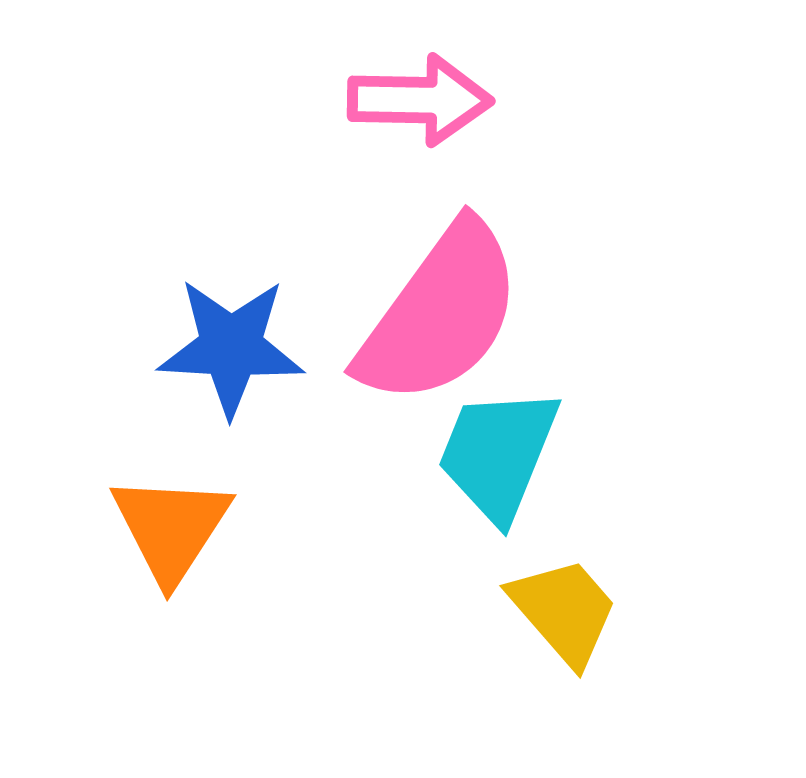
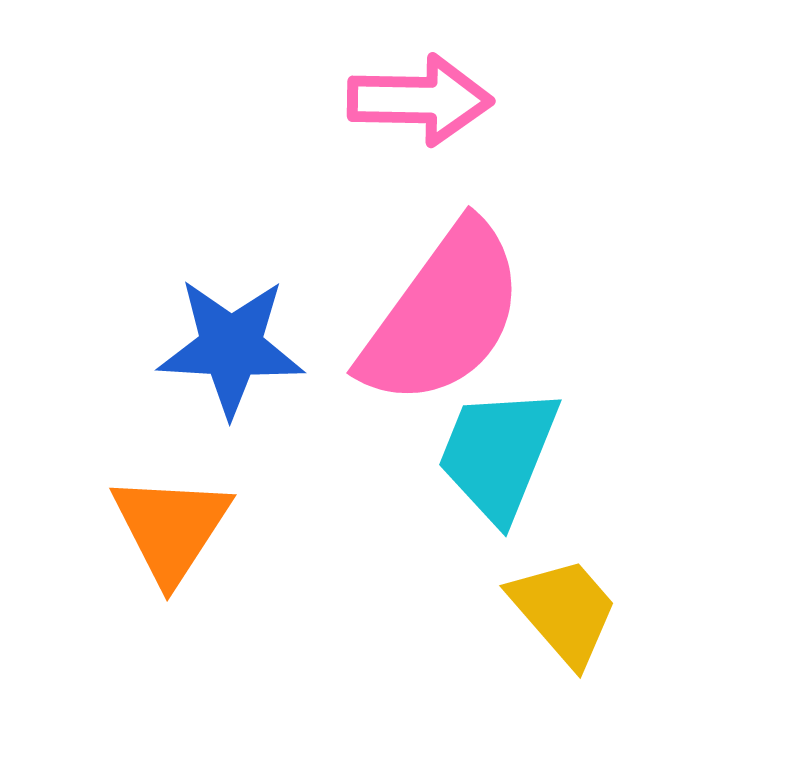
pink semicircle: moved 3 px right, 1 px down
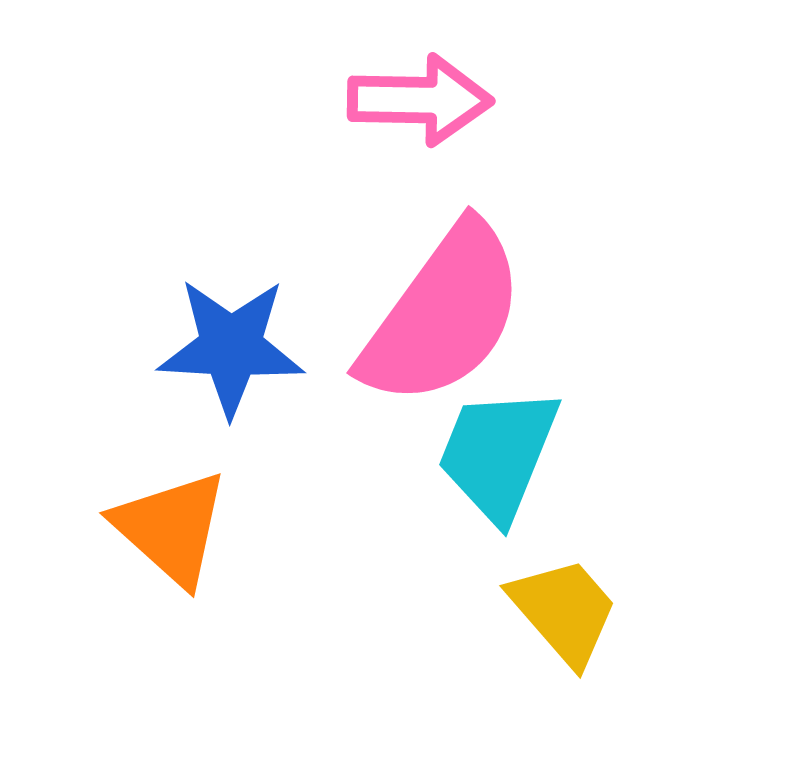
orange triangle: rotated 21 degrees counterclockwise
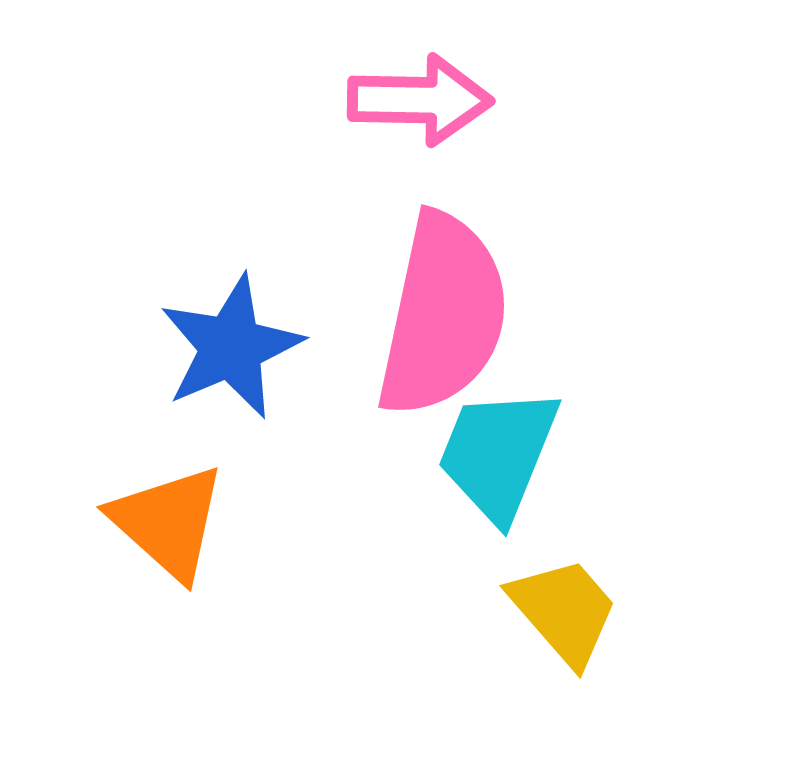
pink semicircle: rotated 24 degrees counterclockwise
blue star: rotated 26 degrees counterclockwise
orange triangle: moved 3 px left, 6 px up
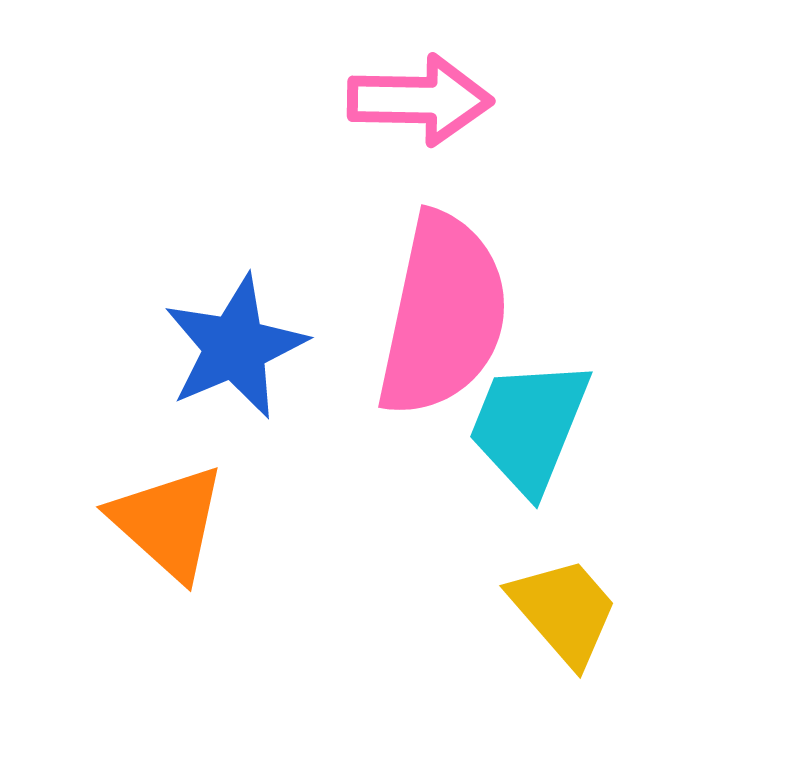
blue star: moved 4 px right
cyan trapezoid: moved 31 px right, 28 px up
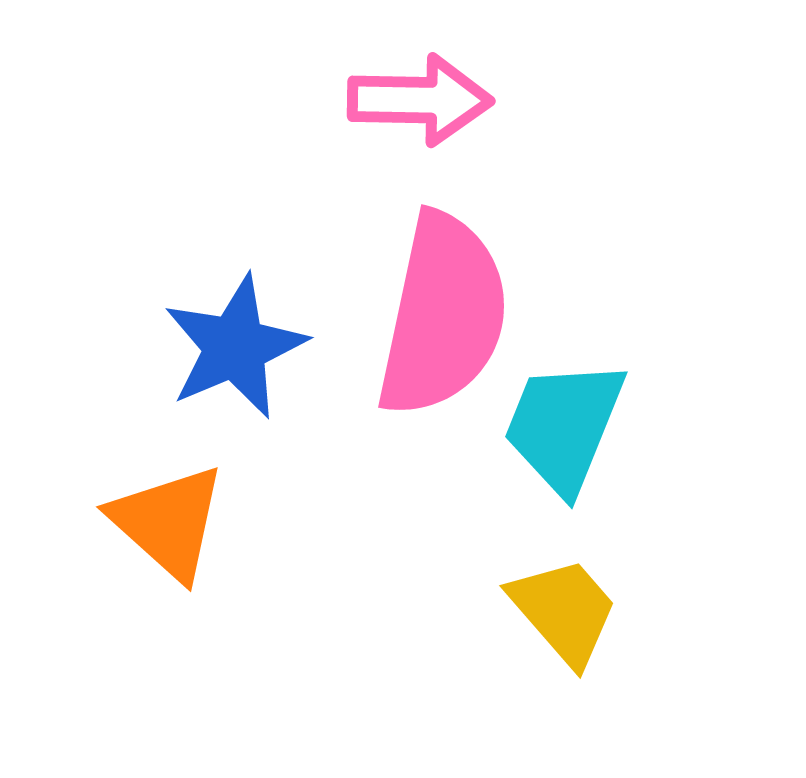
cyan trapezoid: moved 35 px right
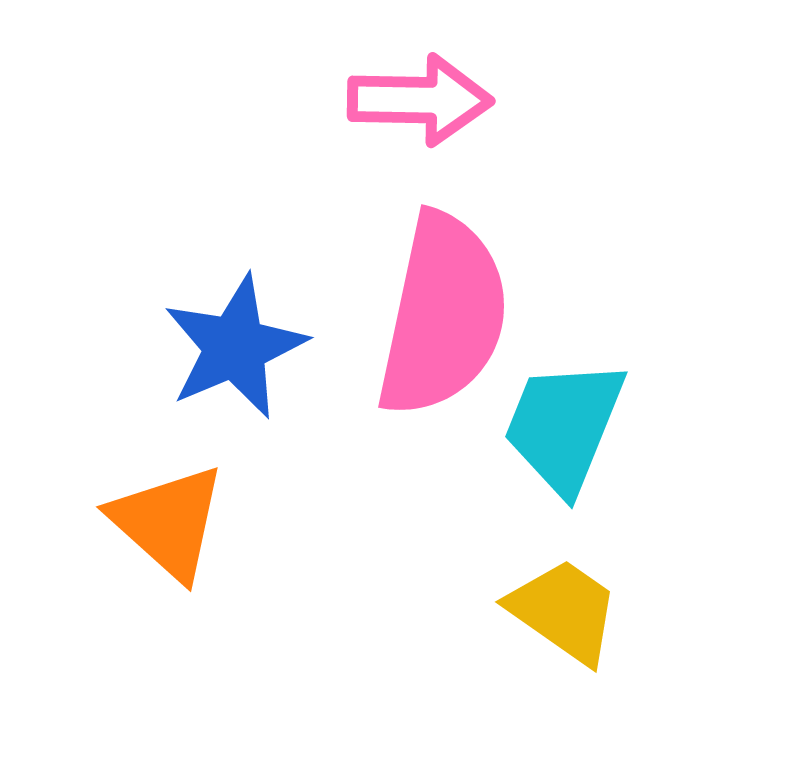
yellow trapezoid: rotated 14 degrees counterclockwise
